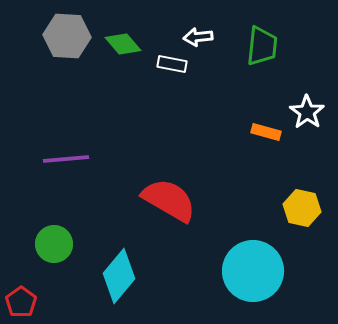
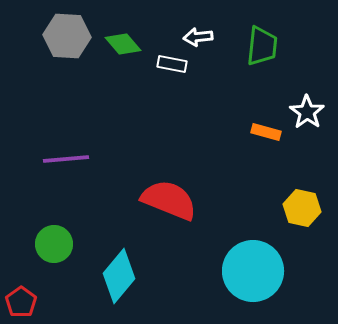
red semicircle: rotated 8 degrees counterclockwise
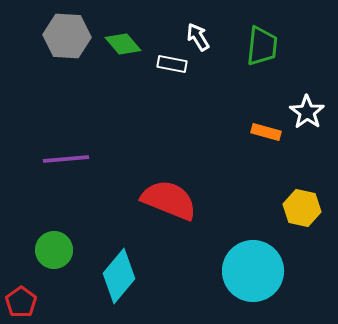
white arrow: rotated 64 degrees clockwise
green circle: moved 6 px down
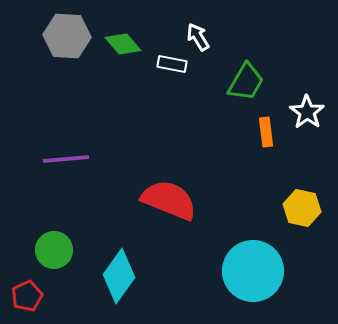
green trapezoid: moved 16 px left, 36 px down; rotated 24 degrees clockwise
orange rectangle: rotated 68 degrees clockwise
cyan diamond: rotated 4 degrees counterclockwise
red pentagon: moved 6 px right, 6 px up; rotated 12 degrees clockwise
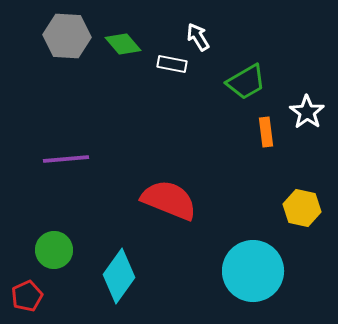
green trapezoid: rotated 30 degrees clockwise
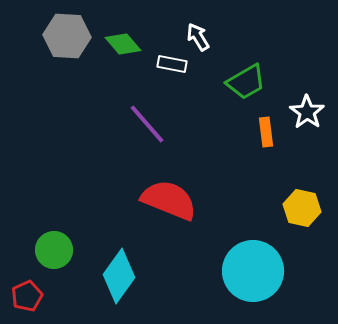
purple line: moved 81 px right, 35 px up; rotated 54 degrees clockwise
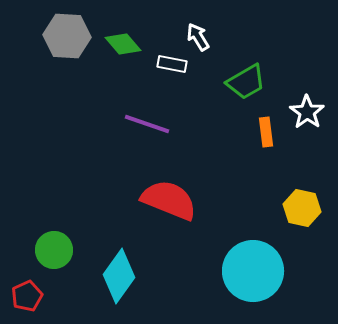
purple line: rotated 30 degrees counterclockwise
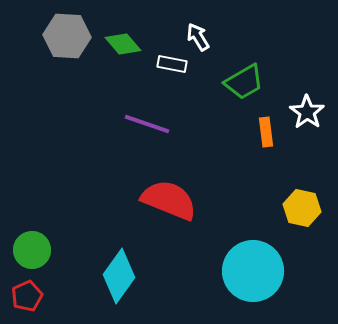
green trapezoid: moved 2 px left
green circle: moved 22 px left
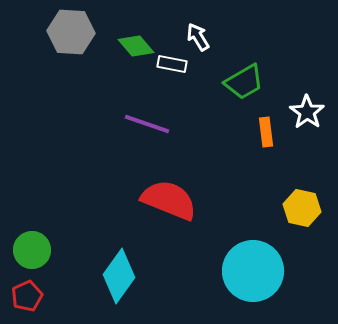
gray hexagon: moved 4 px right, 4 px up
green diamond: moved 13 px right, 2 px down
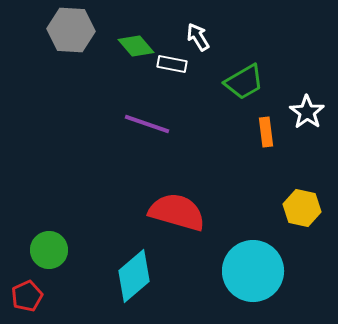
gray hexagon: moved 2 px up
red semicircle: moved 8 px right, 12 px down; rotated 6 degrees counterclockwise
green circle: moved 17 px right
cyan diamond: moved 15 px right; rotated 14 degrees clockwise
